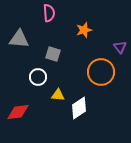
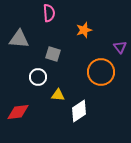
white diamond: moved 3 px down
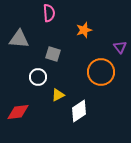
yellow triangle: rotated 32 degrees counterclockwise
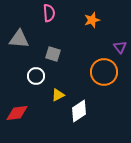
orange star: moved 8 px right, 10 px up
orange circle: moved 3 px right
white circle: moved 2 px left, 1 px up
red diamond: moved 1 px left, 1 px down
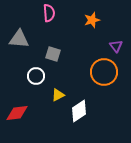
purple triangle: moved 4 px left, 1 px up
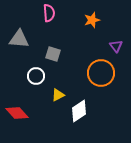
orange circle: moved 3 px left, 1 px down
red diamond: rotated 55 degrees clockwise
